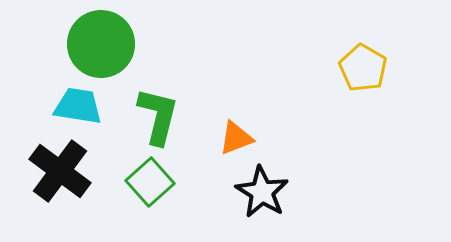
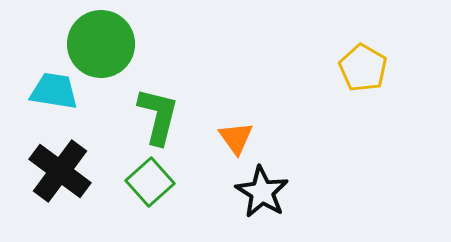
cyan trapezoid: moved 24 px left, 15 px up
orange triangle: rotated 45 degrees counterclockwise
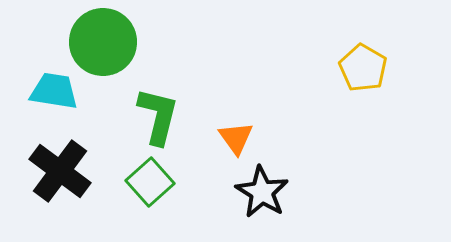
green circle: moved 2 px right, 2 px up
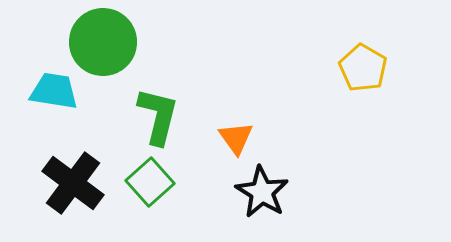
black cross: moved 13 px right, 12 px down
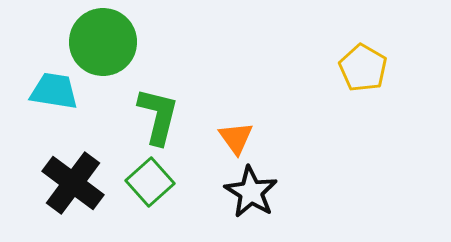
black star: moved 11 px left
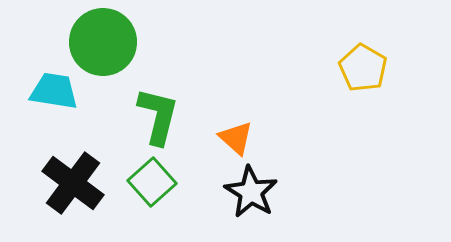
orange triangle: rotated 12 degrees counterclockwise
green square: moved 2 px right
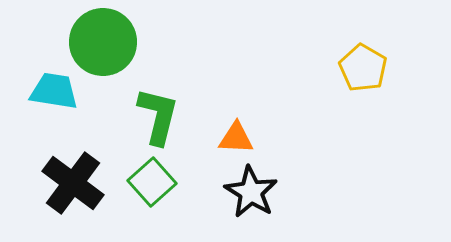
orange triangle: rotated 39 degrees counterclockwise
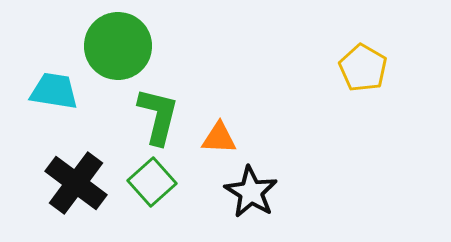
green circle: moved 15 px right, 4 px down
orange triangle: moved 17 px left
black cross: moved 3 px right
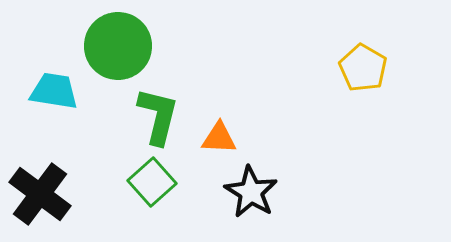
black cross: moved 36 px left, 11 px down
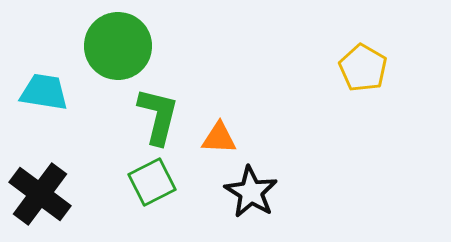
cyan trapezoid: moved 10 px left, 1 px down
green square: rotated 15 degrees clockwise
